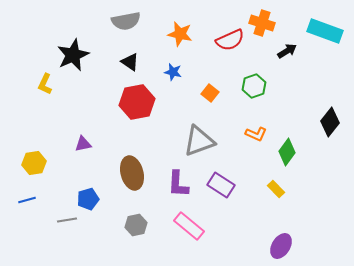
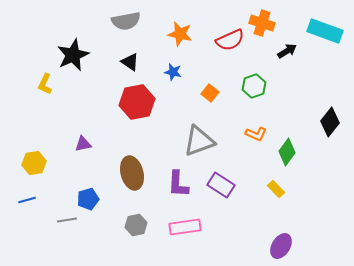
pink rectangle: moved 4 px left, 1 px down; rotated 48 degrees counterclockwise
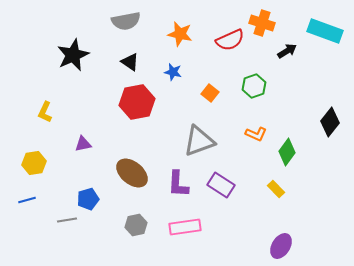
yellow L-shape: moved 28 px down
brown ellipse: rotated 36 degrees counterclockwise
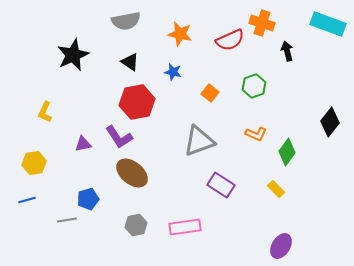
cyan rectangle: moved 3 px right, 7 px up
black arrow: rotated 72 degrees counterclockwise
purple L-shape: moved 59 px left, 47 px up; rotated 36 degrees counterclockwise
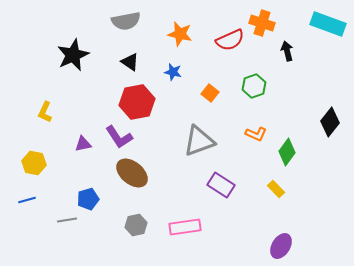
yellow hexagon: rotated 20 degrees clockwise
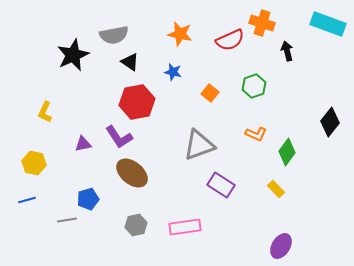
gray semicircle: moved 12 px left, 14 px down
gray triangle: moved 4 px down
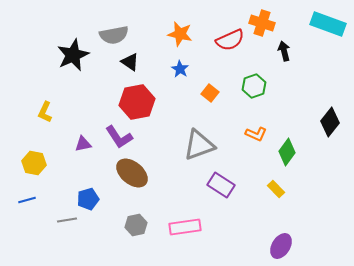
black arrow: moved 3 px left
blue star: moved 7 px right, 3 px up; rotated 18 degrees clockwise
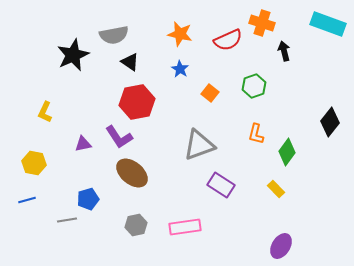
red semicircle: moved 2 px left
orange L-shape: rotated 80 degrees clockwise
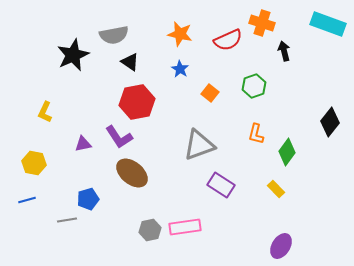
gray hexagon: moved 14 px right, 5 px down
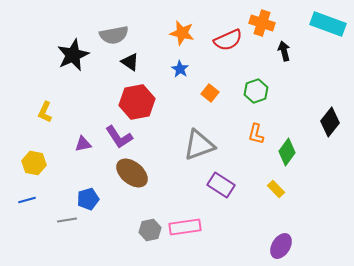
orange star: moved 2 px right, 1 px up
green hexagon: moved 2 px right, 5 px down
